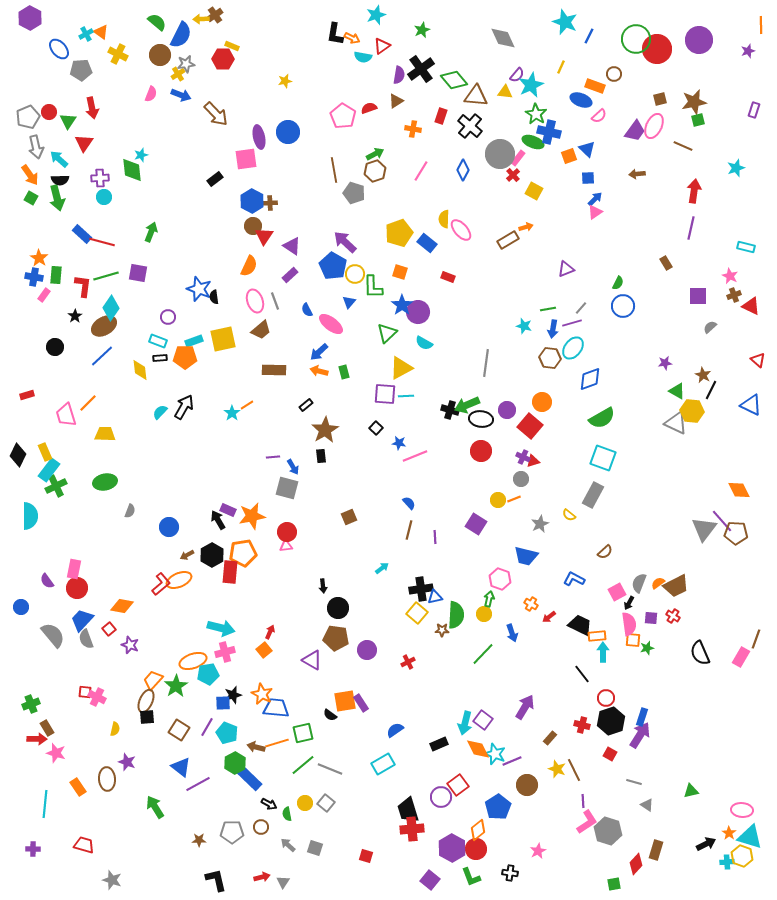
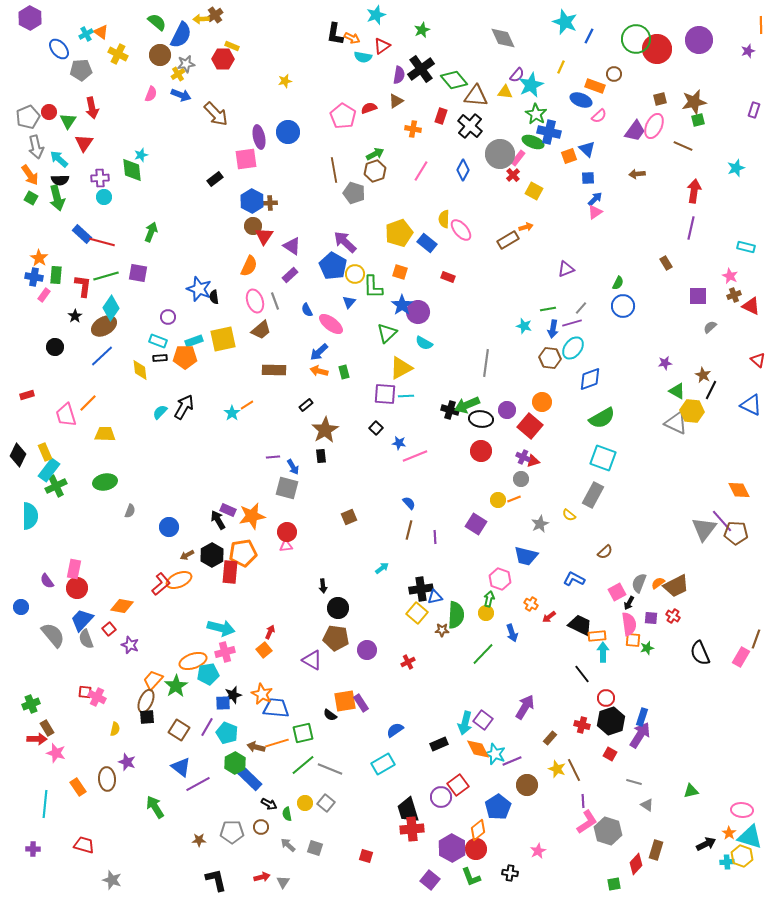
yellow circle at (484, 614): moved 2 px right, 1 px up
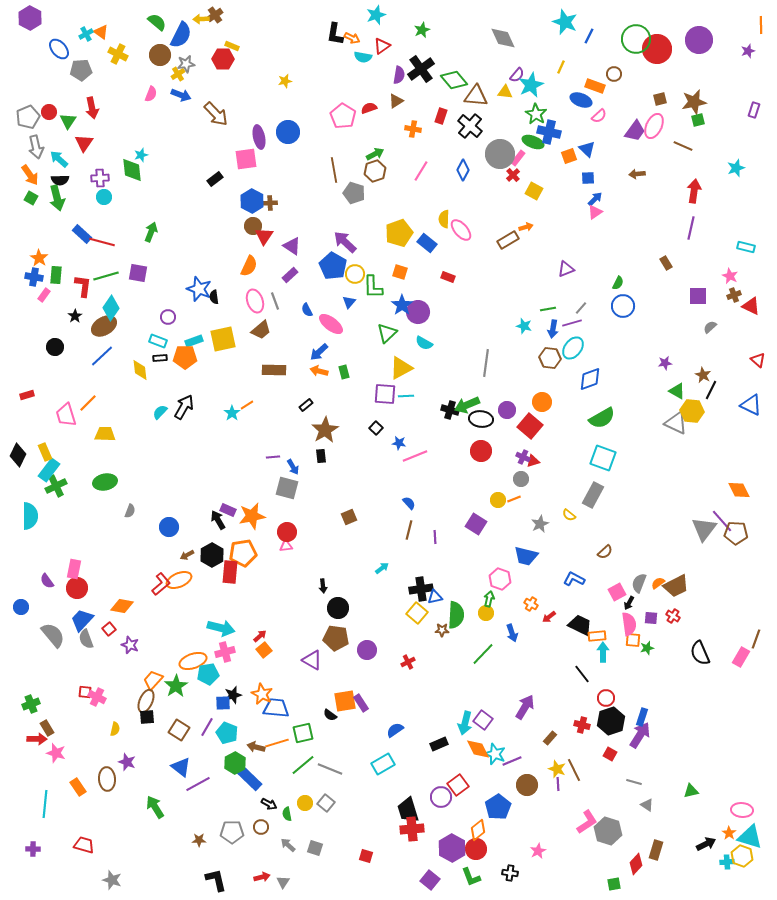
red arrow at (270, 632): moved 10 px left, 4 px down; rotated 24 degrees clockwise
purple line at (583, 801): moved 25 px left, 17 px up
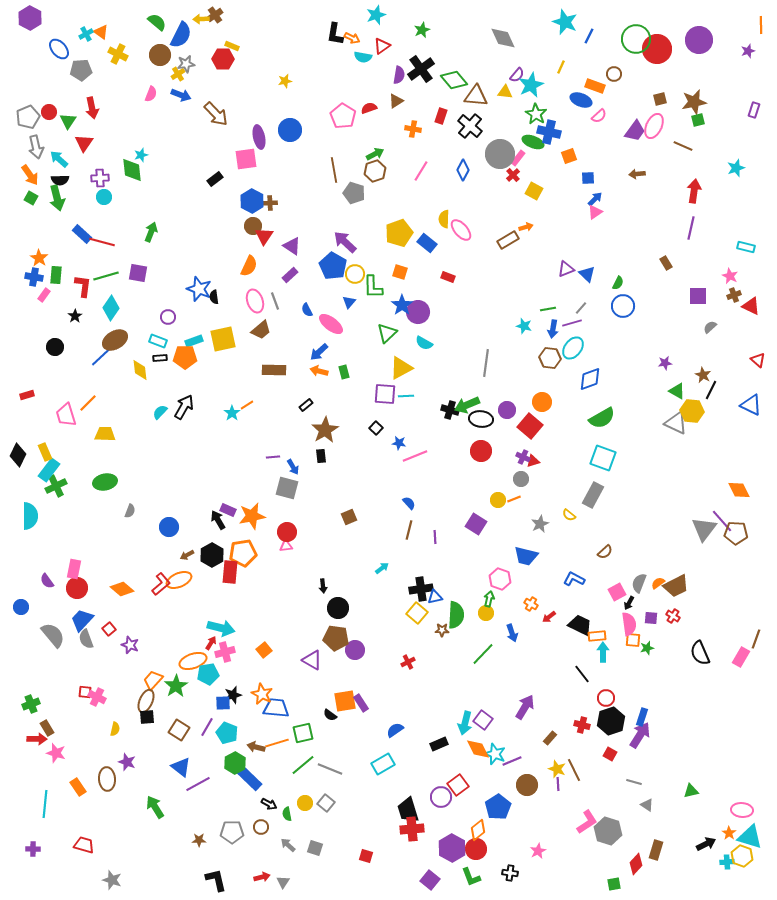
blue circle at (288, 132): moved 2 px right, 2 px up
blue triangle at (587, 149): moved 125 px down
brown ellipse at (104, 326): moved 11 px right, 14 px down
orange diamond at (122, 606): moved 17 px up; rotated 30 degrees clockwise
red arrow at (260, 636): moved 49 px left, 7 px down; rotated 16 degrees counterclockwise
purple circle at (367, 650): moved 12 px left
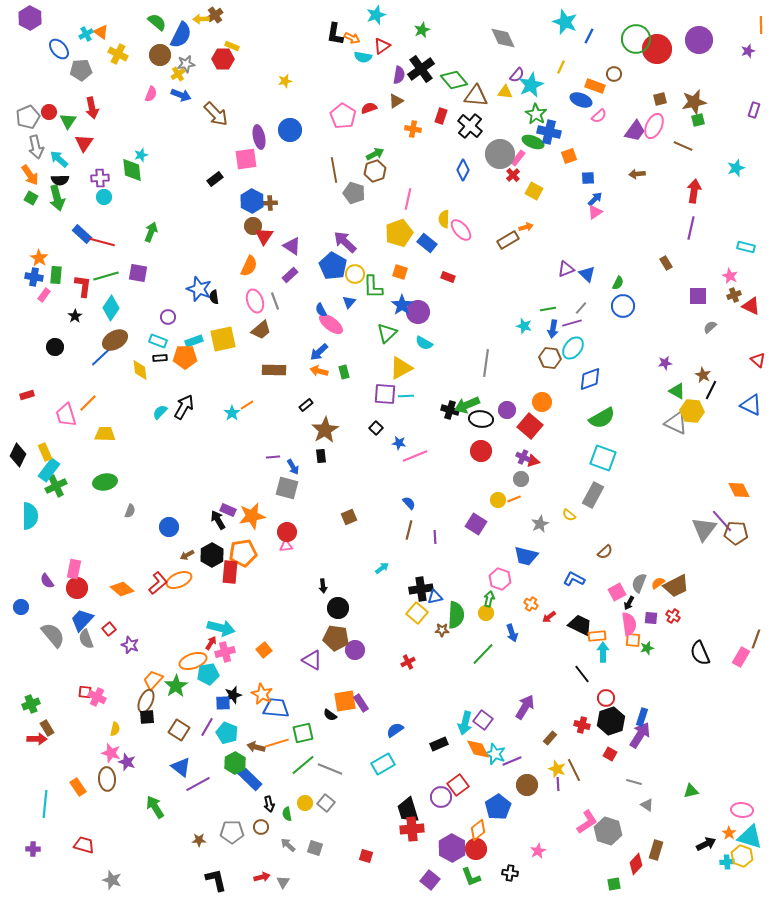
pink line at (421, 171): moved 13 px left, 28 px down; rotated 20 degrees counterclockwise
blue semicircle at (307, 310): moved 14 px right
red L-shape at (161, 584): moved 3 px left, 1 px up
pink star at (56, 753): moved 55 px right
black arrow at (269, 804): rotated 49 degrees clockwise
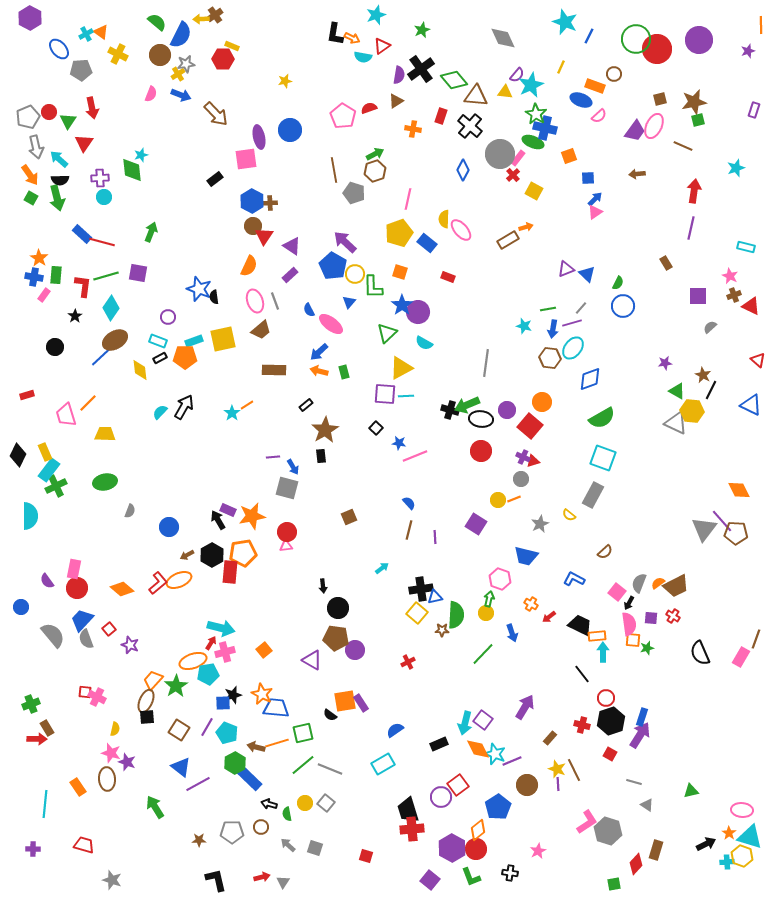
blue cross at (549, 132): moved 4 px left, 4 px up
blue semicircle at (321, 310): moved 12 px left
black rectangle at (160, 358): rotated 24 degrees counterclockwise
pink square at (617, 592): rotated 24 degrees counterclockwise
black arrow at (269, 804): rotated 119 degrees clockwise
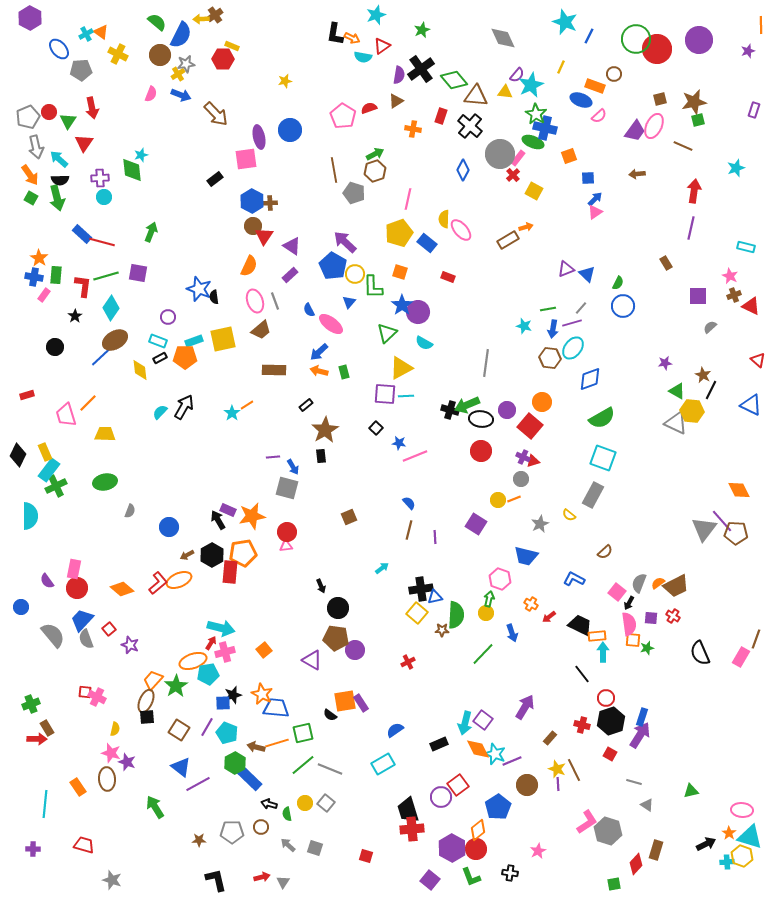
black arrow at (323, 586): moved 2 px left; rotated 16 degrees counterclockwise
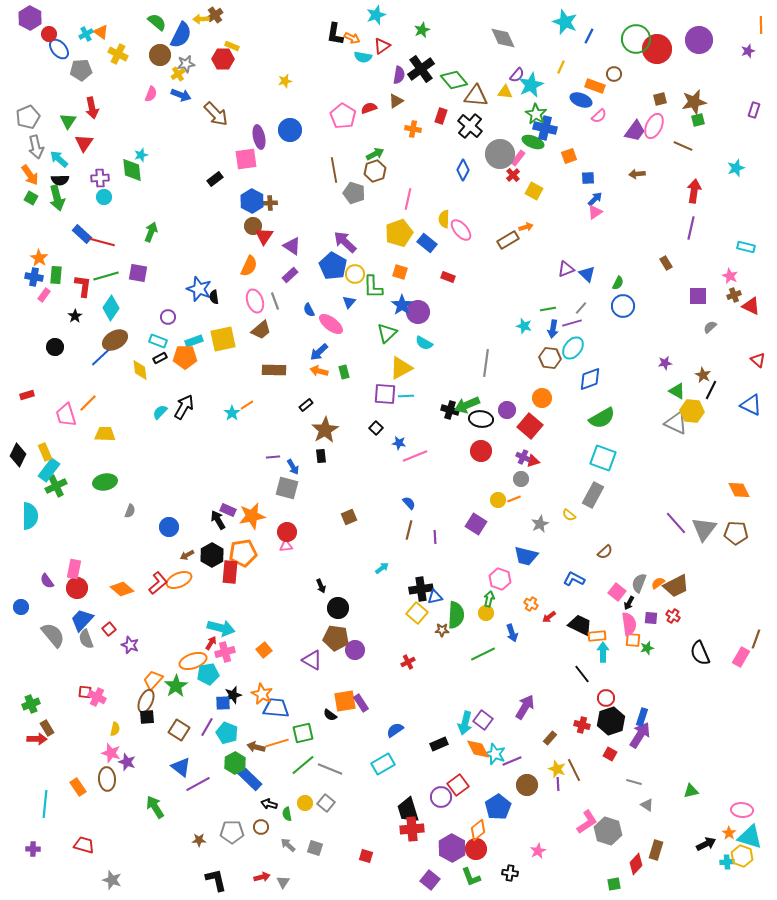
red circle at (49, 112): moved 78 px up
orange circle at (542, 402): moved 4 px up
purple line at (722, 521): moved 46 px left, 2 px down
green line at (483, 654): rotated 20 degrees clockwise
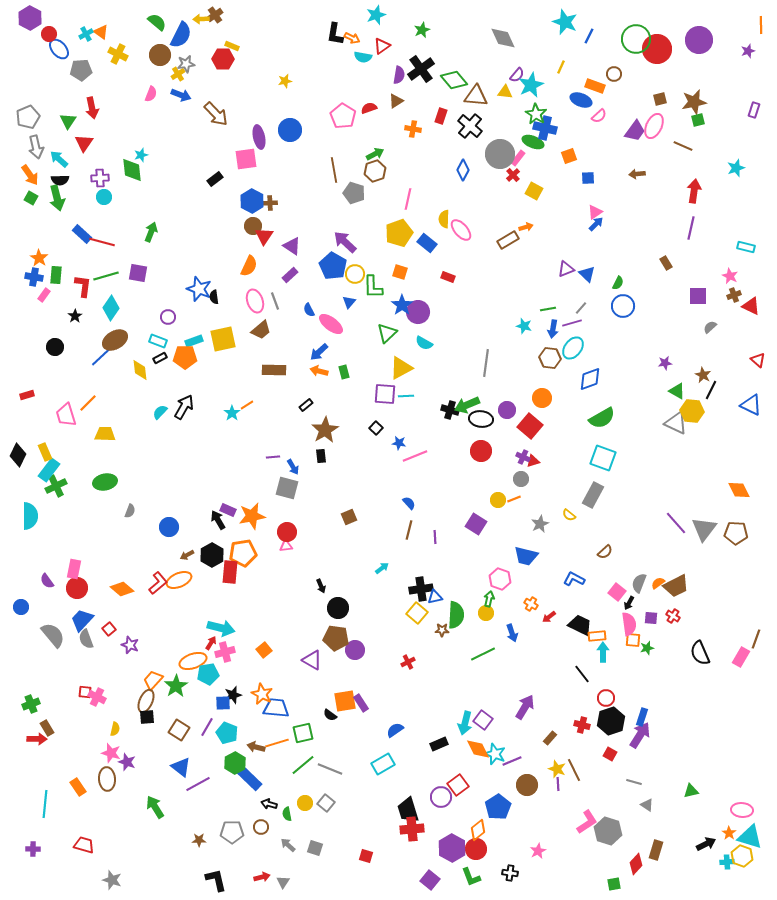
blue arrow at (595, 199): moved 1 px right, 25 px down
